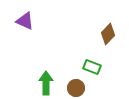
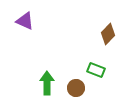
green rectangle: moved 4 px right, 3 px down
green arrow: moved 1 px right
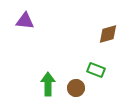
purple triangle: rotated 18 degrees counterclockwise
brown diamond: rotated 30 degrees clockwise
green arrow: moved 1 px right, 1 px down
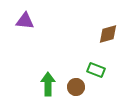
brown circle: moved 1 px up
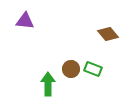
brown diamond: rotated 65 degrees clockwise
green rectangle: moved 3 px left, 1 px up
brown circle: moved 5 px left, 18 px up
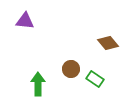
brown diamond: moved 9 px down
green rectangle: moved 2 px right, 10 px down; rotated 12 degrees clockwise
green arrow: moved 10 px left
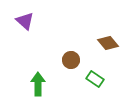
purple triangle: rotated 36 degrees clockwise
brown circle: moved 9 px up
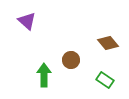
purple triangle: moved 2 px right
green rectangle: moved 10 px right, 1 px down
green arrow: moved 6 px right, 9 px up
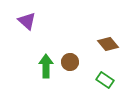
brown diamond: moved 1 px down
brown circle: moved 1 px left, 2 px down
green arrow: moved 2 px right, 9 px up
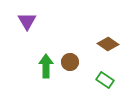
purple triangle: rotated 18 degrees clockwise
brown diamond: rotated 15 degrees counterclockwise
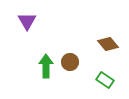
brown diamond: rotated 15 degrees clockwise
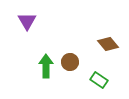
green rectangle: moved 6 px left
